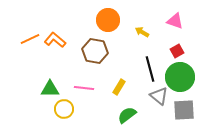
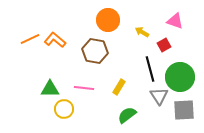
red square: moved 13 px left, 6 px up
gray triangle: rotated 18 degrees clockwise
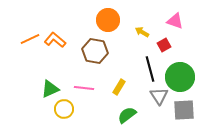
green triangle: rotated 24 degrees counterclockwise
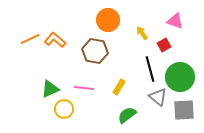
yellow arrow: moved 1 px down; rotated 24 degrees clockwise
gray triangle: moved 1 px left, 1 px down; rotated 18 degrees counterclockwise
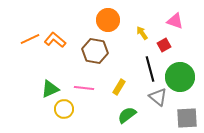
gray square: moved 3 px right, 8 px down
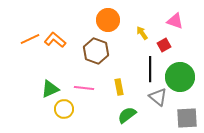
brown hexagon: moved 1 px right; rotated 10 degrees clockwise
black line: rotated 15 degrees clockwise
yellow rectangle: rotated 42 degrees counterclockwise
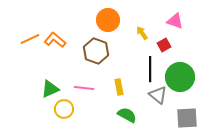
gray triangle: moved 2 px up
green semicircle: rotated 66 degrees clockwise
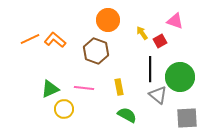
red square: moved 4 px left, 4 px up
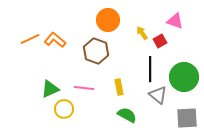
green circle: moved 4 px right
